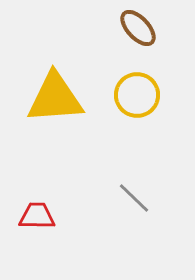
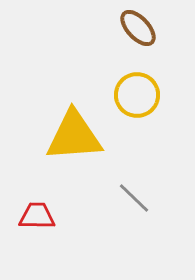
yellow triangle: moved 19 px right, 38 px down
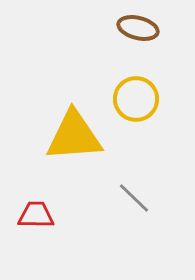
brown ellipse: rotated 33 degrees counterclockwise
yellow circle: moved 1 px left, 4 px down
red trapezoid: moved 1 px left, 1 px up
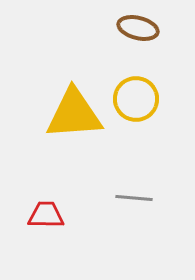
yellow triangle: moved 22 px up
gray line: rotated 39 degrees counterclockwise
red trapezoid: moved 10 px right
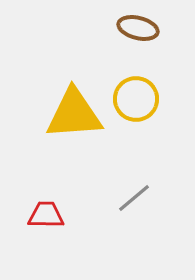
gray line: rotated 45 degrees counterclockwise
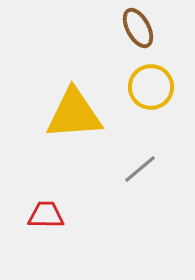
brown ellipse: rotated 48 degrees clockwise
yellow circle: moved 15 px right, 12 px up
gray line: moved 6 px right, 29 px up
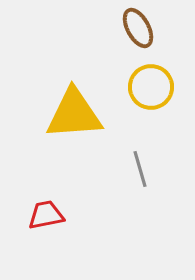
gray line: rotated 66 degrees counterclockwise
red trapezoid: rotated 12 degrees counterclockwise
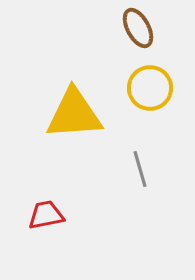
yellow circle: moved 1 px left, 1 px down
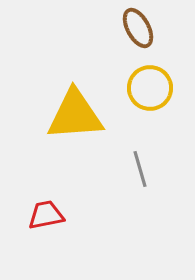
yellow triangle: moved 1 px right, 1 px down
